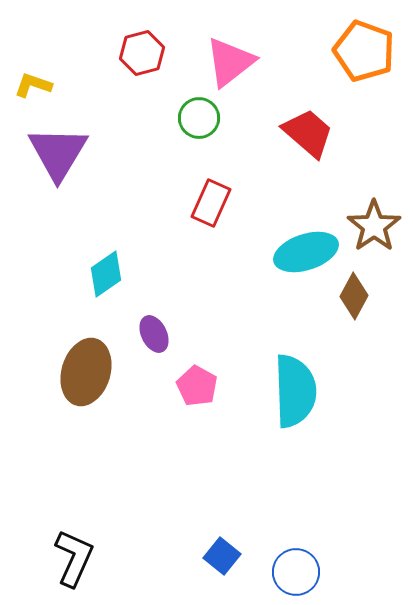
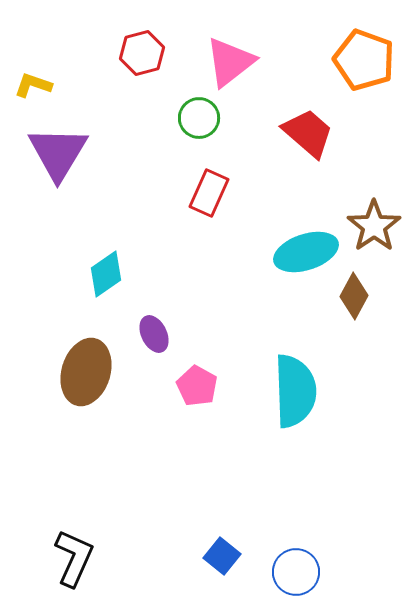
orange pentagon: moved 9 px down
red rectangle: moved 2 px left, 10 px up
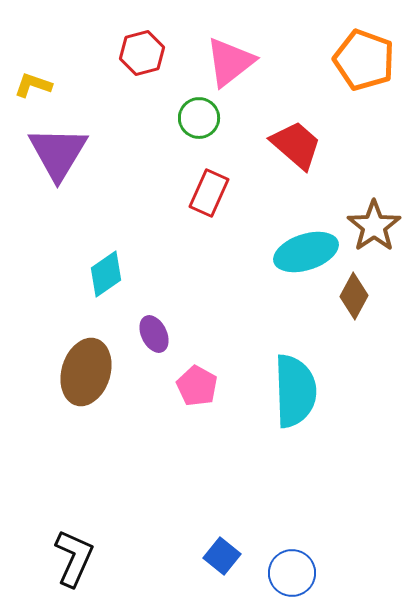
red trapezoid: moved 12 px left, 12 px down
blue circle: moved 4 px left, 1 px down
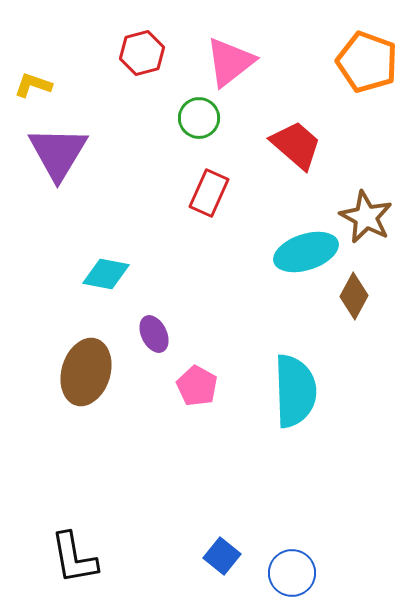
orange pentagon: moved 3 px right, 2 px down
brown star: moved 8 px left, 9 px up; rotated 10 degrees counterclockwise
cyan diamond: rotated 45 degrees clockwise
black L-shape: rotated 146 degrees clockwise
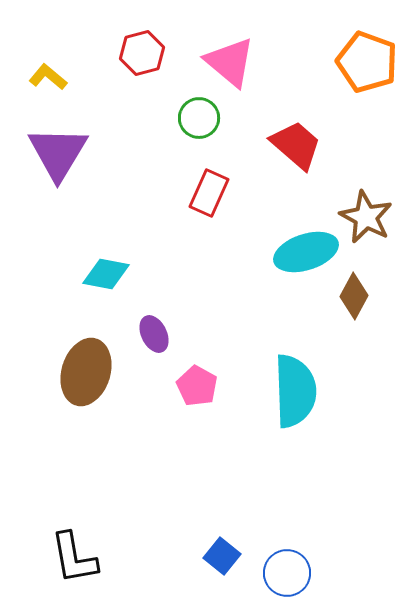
pink triangle: rotated 42 degrees counterclockwise
yellow L-shape: moved 15 px right, 8 px up; rotated 21 degrees clockwise
blue circle: moved 5 px left
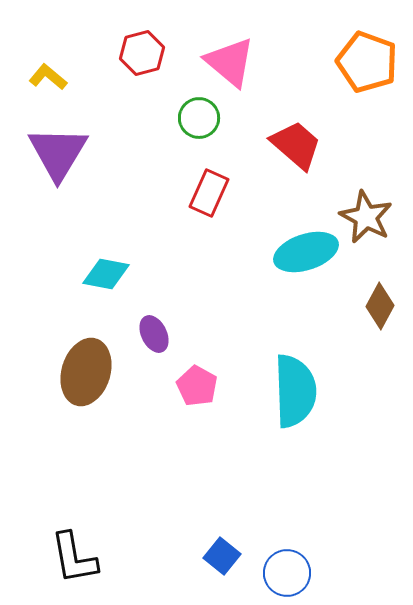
brown diamond: moved 26 px right, 10 px down
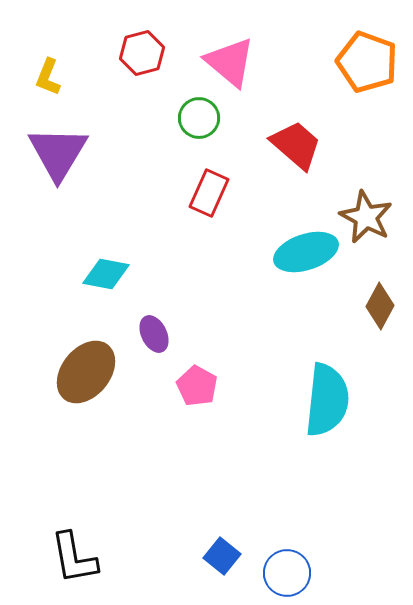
yellow L-shape: rotated 108 degrees counterclockwise
brown ellipse: rotated 22 degrees clockwise
cyan semicircle: moved 32 px right, 9 px down; rotated 8 degrees clockwise
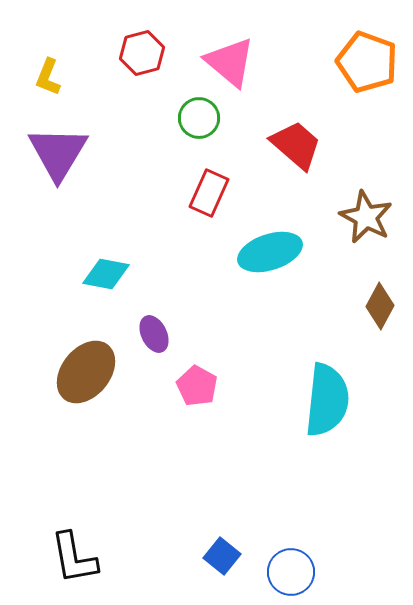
cyan ellipse: moved 36 px left
blue circle: moved 4 px right, 1 px up
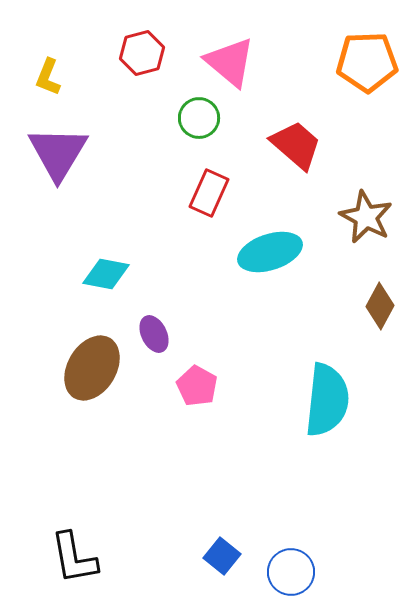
orange pentagon: rotated 22 degrees counterclockwise
brown ellipse: moved 6 px right, 4 px up; rotated 8 degrees counterclockwise
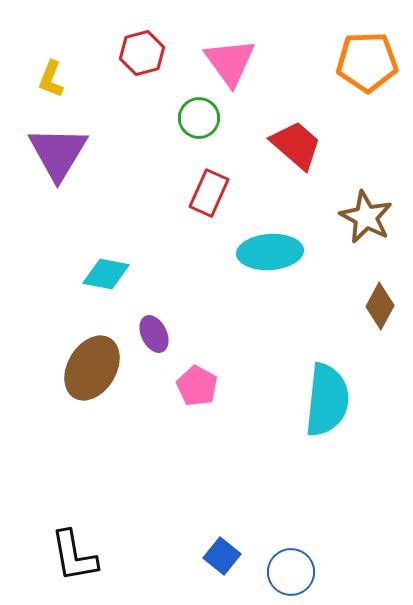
pink triangle: rotated 14 degrees clockwise
yellow L-shape: moved 3 px right, 2 px down
cyan ellipse: rotated 14 degrees clockwise
black L-shape: moved 2 px up
